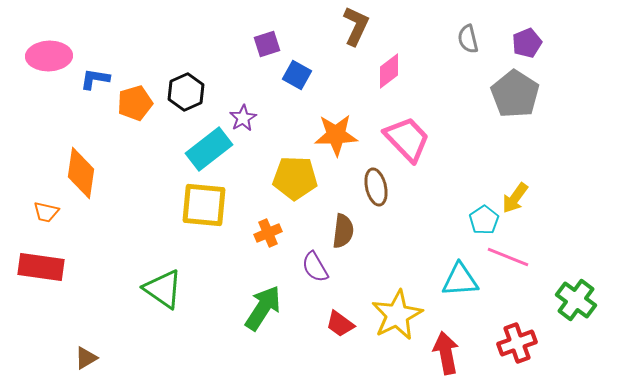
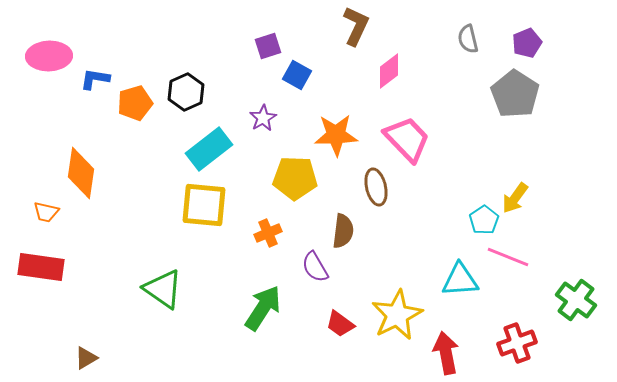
purple square: moved 1 px right, 2 px down
purple star: moved 20 px right
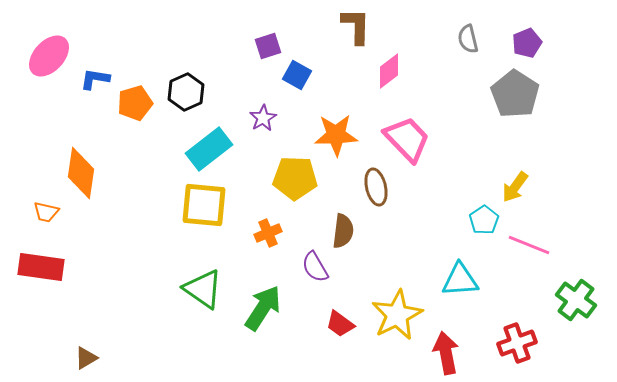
brown L-shape: rotated 24 degrees counterclockwise
pink ellipse: rotated 45 degrees counterclockwise
yellow arrow: moved 11 px up
pink line: moved 21 px right, 12 px up
green triangle: moved 40 px right
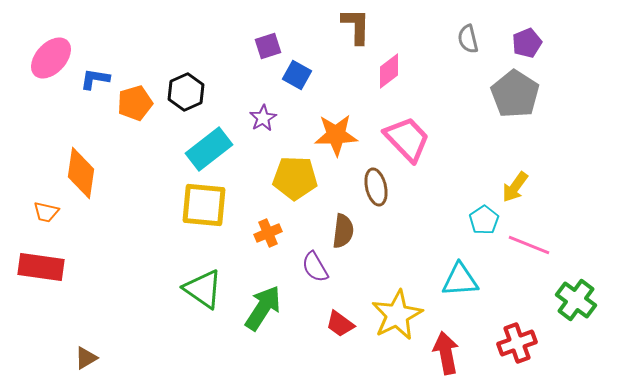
pink ellipse: moved 2 px right, 2 px down
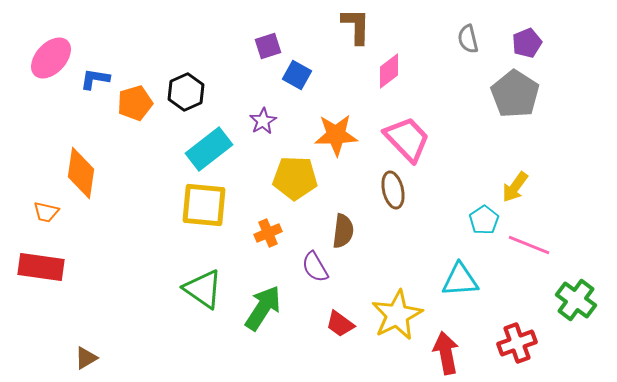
purple star: moved 3 px down
brown ellipse: moved 17 px right, 3 px down
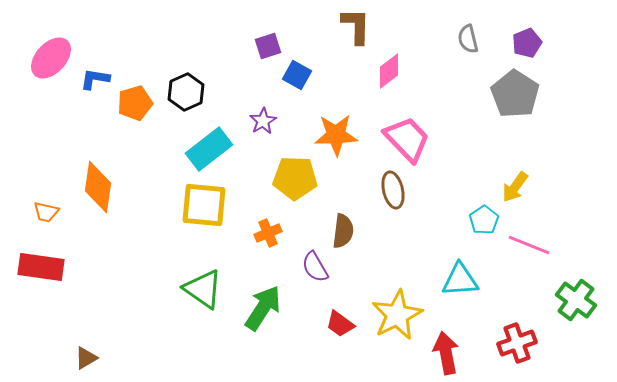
orange diamond: moved 17 px right, 14 px down
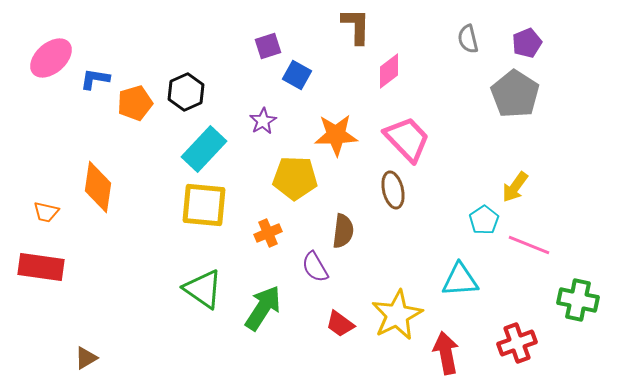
pink ellipse: rotated 6 degrees clockwise
cyan rectangle: moved 5 px left; rotated 9 degrees counterclockwise
green cross: moved 2 px right; rotated 24 degrees counterclockwise
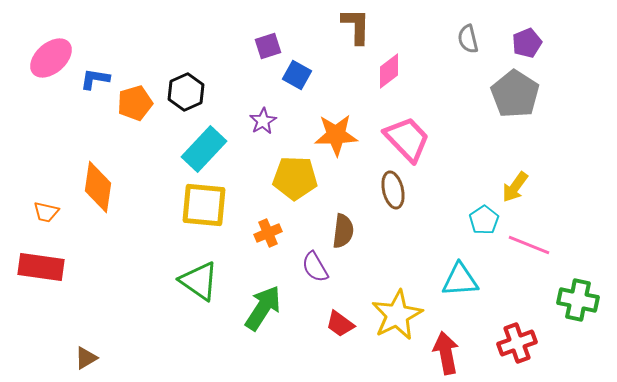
green triangle: moved 4 px left, 8 px up
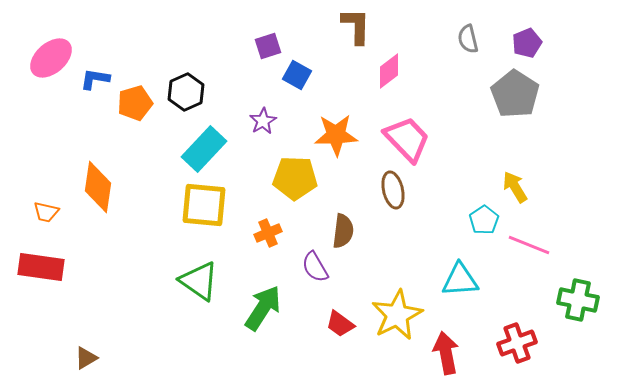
yellow arrow: rotated 112 degrees clockwise
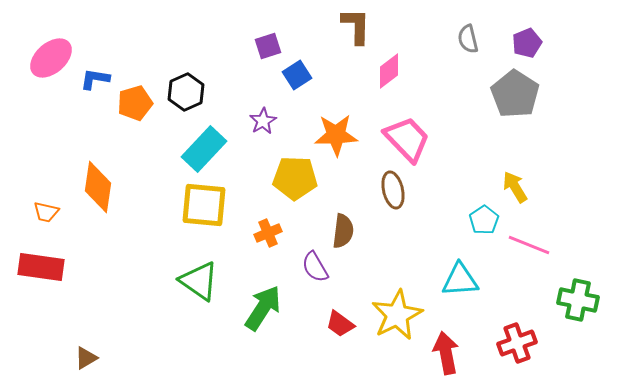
blue square: rotated 28 degrees clockwise
